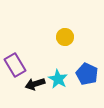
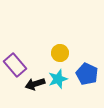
yellow circle: moved 5 px left, 16 px down
purple rectangle: rotated 10 degrees counterclockwise
cyan star: rotated 24 degrees clockwise
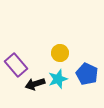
purple rectangle: moved 1 px right
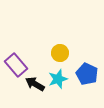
black arrow: rotated 48 degrees clockwise
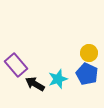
yellow circle: moved 29 px right
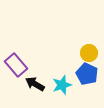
cyan star: moved 4 px right, 6 px down
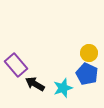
cyan star: moved 1 px right, 3 px down
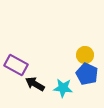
yellow circle: moved 4 px left, 2 px down
purple rectangle: rotated 20 degrees counterclockwise
cyan star: rotated 24 degrees clockwise
